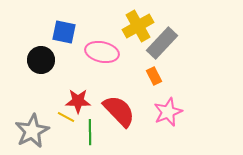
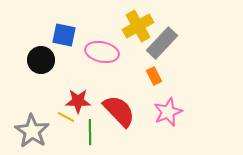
blue square: moved 3 px down
gray star: rotated 12 degrees counterclockwise
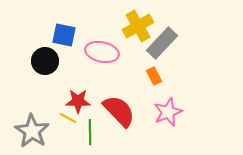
black circle: moved 4 px right, 1 px down
yellow line: moved 2 px right, 1 px down
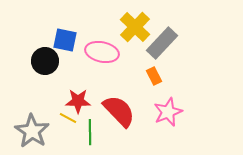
yellow cross: moved 3 px left, 1 px down; rotated 16 degrees counterclockwise
blue square: moved 1 px right, 5 px down
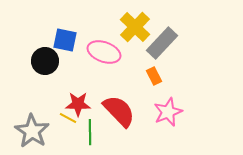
pink ellipse: moved 2 px right; rotated 8 degrees clockwise
red star: moved 3 px down
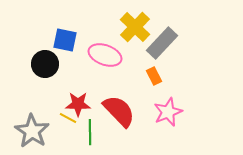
pink ellipse: moved 1 px right, 3 px down
black circle: moved 3 px down
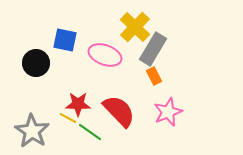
gray rectangle: moved 9 px left, 6 px down; rotated 12 degrees counterclockwise
black circle: moved 9 px left, 1 px up
green line: rotated 55 degrees counterclockwise
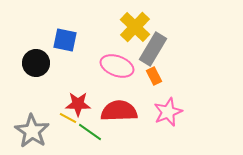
pink ellipse: moved 12 px right, 11 px down
red semicircle: rotated 48 degrees counterclockwise
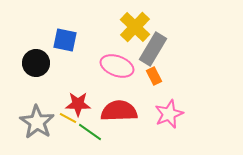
pink star: moved 1 px right, 2 px down
gray star: moved 5 px right, 9 px up
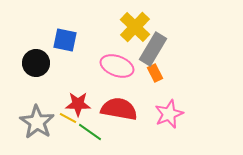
orange rectangle: moved 1 px right, 3 px up
red semicircle: moved 2 px up; rotated 12 degrees clockwise
